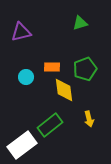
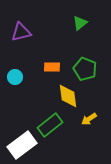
green triangle: rotated 21 degrees counterclockwise
green pentagon: rotated 30 degrees counterclockwise
cyan circle: moved 11 px left
yellow diamond: moved 4 px right, 6 px down
yellow arrow: rotated 70 degrees clockwise
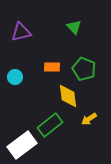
green triangle: moved 6 px left, 4 px down; rotated 35 degrees counterclockwise
green pentagon: moved 1 px left
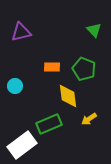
green triangle: moved 20 px right, 3 px down
cyan circle: moved 9 px down
green rectangle: moved 1 px left, 1 px up; rotated 15 degrees clockwise
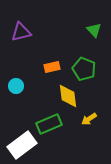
orange rectangle: rotated 14 degrees counterclockwise
cyan circle: moved 1 px right
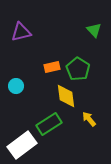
green pentagon: moved 6 px left; rotated 10 degrees clockwise
yellow diamond: moved 2 px left
yellow arrow: rotated 84 degrees clockwise
green rectangle: rotated 10 degrees counterclockwise
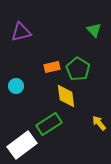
yellow arrow: moved 10 px right, 4 px down
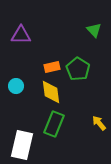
purple triangle: moved 3 px down; rotated 15 degrees clockwise
yellow diamond: moved 15 px left, 4 px up
green rectangle: moved 5 px right; rotated 35 degrees counterclockwise
white rectangle: rotated 40 degrees counterclockwise
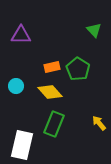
yellow diamond: moved 1 px left; rotated 35 degrees counterclockwise
